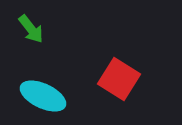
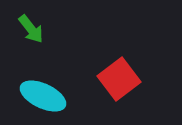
red square: rotated 21 degrees clockwise
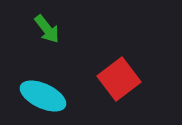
green arrow: moved 16 px right
